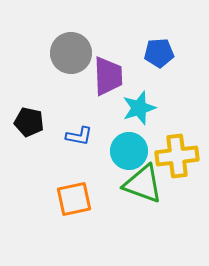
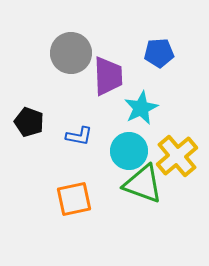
cyan star: moved 2 px right; rotated 8 degrees counterclockwise
black pentagon: rotated 8 degrees clockwise
yellow cross: rotated 33 degrees counterclockwise
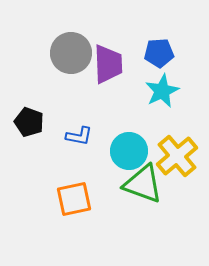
purple trapezoid: moved 12 px up
cyan star: moved 21 px right, 17 px up
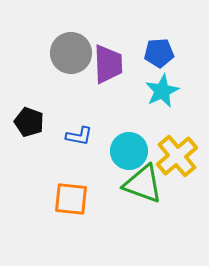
orange square: moved 3 px left; rotated 18 degrees clockwise
